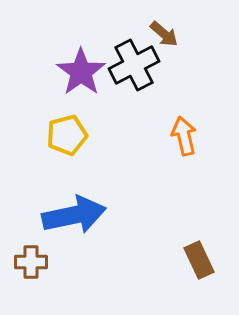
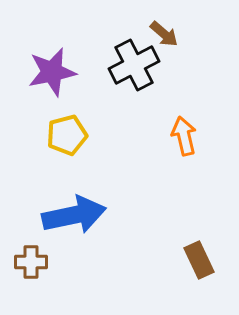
purple star: moved 29 px left; rotated 24 degrees clockwise
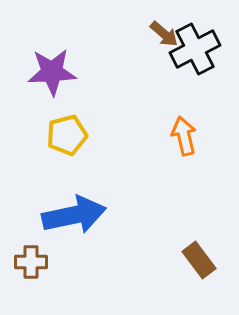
black cross: moved 61 px right, 16 px up
purple star: rotated 9 degrees clockwise
brown rectangle: rotated 12 degrees counterclockwise
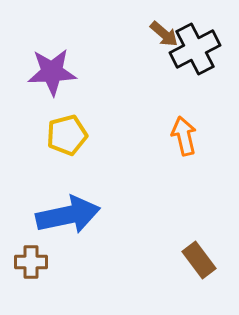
blue arrow: moved 6 px left
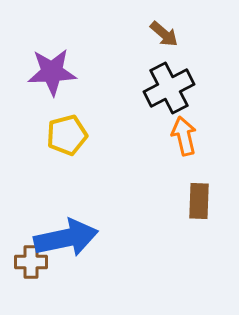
black cross: moved 26 px left, 39 px down
blue arrow: moved 2 px left, 23 px down
brown rectangle: moved 59 px up; rotated 39 degrees clockwise
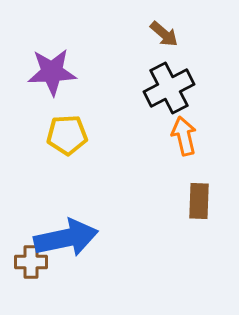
yellow pentagon: rotated 12 degrees clockwise
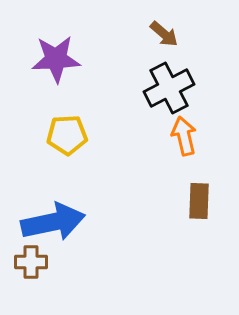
purple star: moved 4 px right, 13 px up
blue arrow: moved 13 px left, 16 px up
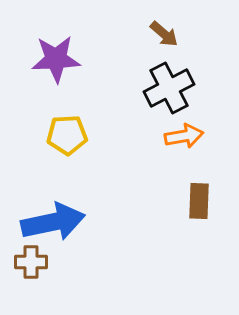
orange arrow: rotated 93 degrees clockwise
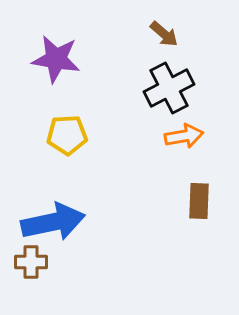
purple star: rotated 12 degrees clockwise
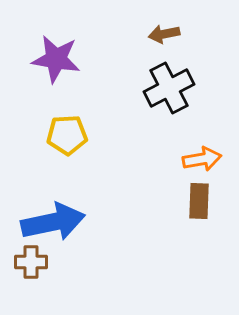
brown arrow: rotated 128 degrees clockwise
orange arrow: moved 18 px right, 23 px down
